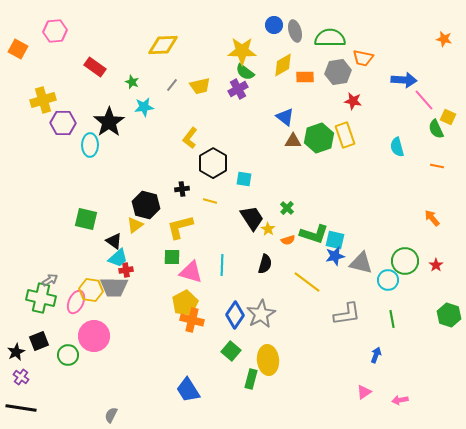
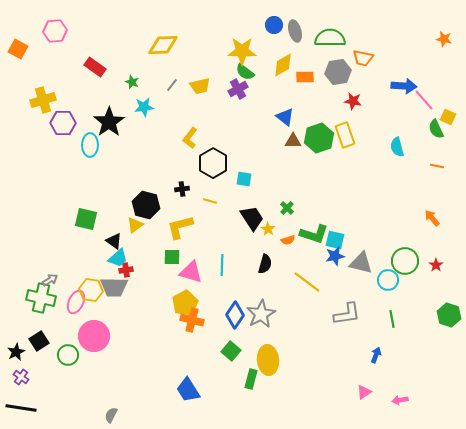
blue arrow at (404, 80): moved 6 px down
black square at (39, 341): rotated 12 degrees counterclockwise
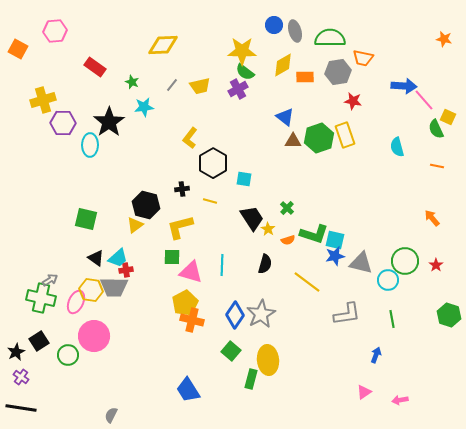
black triangle at (114, 241): moved 18 px left, 17 px down
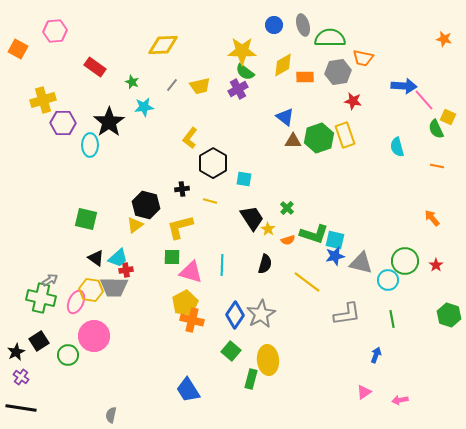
gray ellipse at (295, 31): moved 8 px right, 6 px up
gray semicircle at (111, 415): rotated 14 degrees counterclockwise
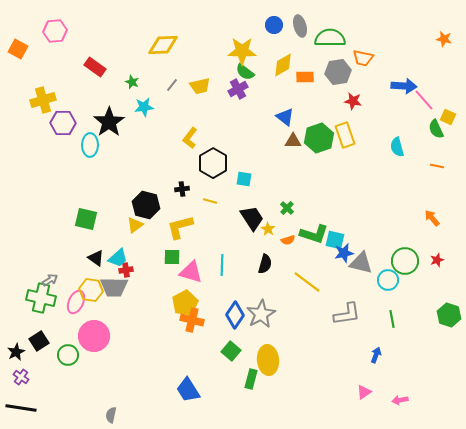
gray ellipse at (303, 25): moved 3 px left, 1 px down
blue star at (335, 256): moved 9 px right, 3 px up
red star at (436, 265): moved 1 px right, 5 px up; rotated 16 degrees clockwise
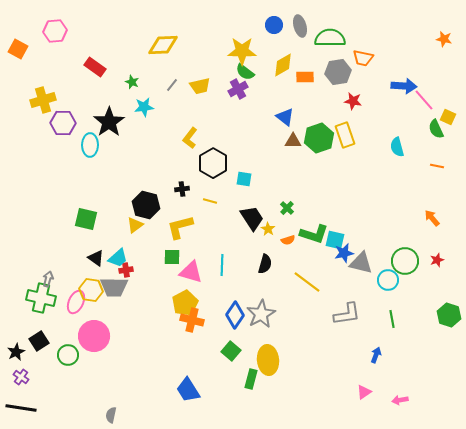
gray arrow at (50, 280): moved 2 px left, 1 px up; rotated 42 degrees counterclockwise
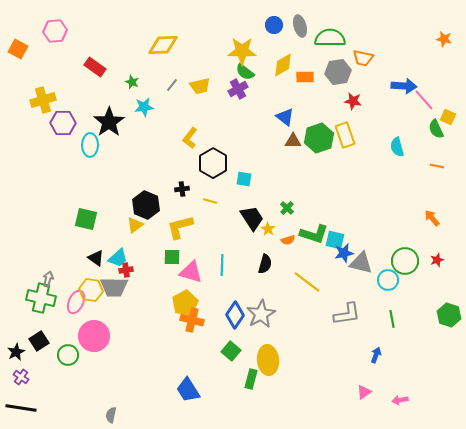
black hexagon at (146, 205): rotated 8 degrees clockwise
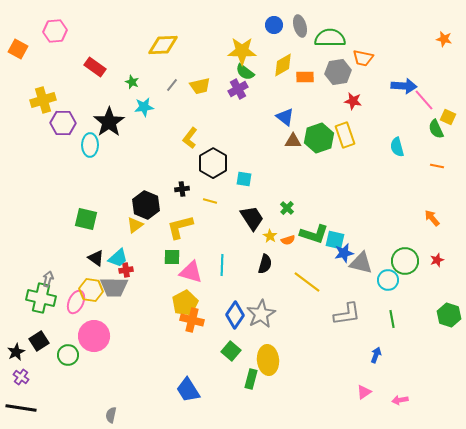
yellow star at (268, 229): moved 2 px right, 7 px down
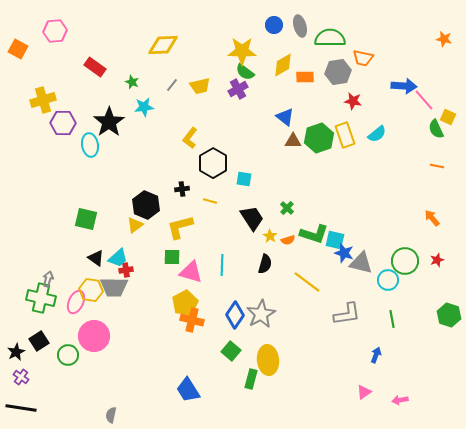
cyan ellipse at (90, 145): rotated 10 degrees counterclockwise
cyan semicircle at (397, 147): moved 20 px left, 13 px up; rotated 114 degrees counterclockwise
blue star at (344, 253): rotated 30 degrees clockwise
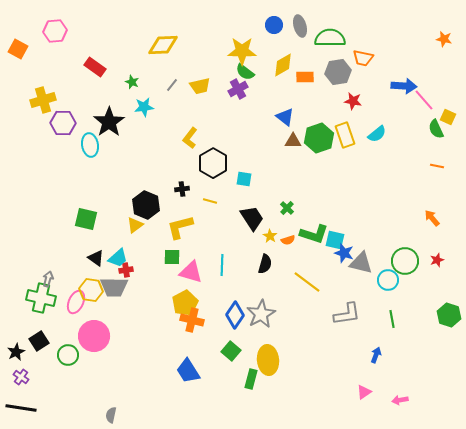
blue trapezoid at (188, 390): moved 19 px up
